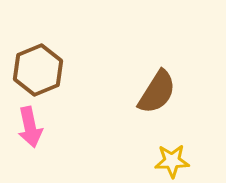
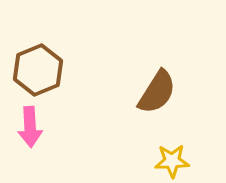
pink arrow: rotated 9 degrees clockwise
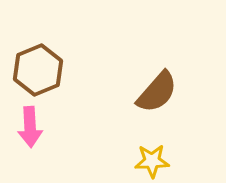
brown semicircle: rotated 9 degrees clockwise
yellow star: moved 20 px left
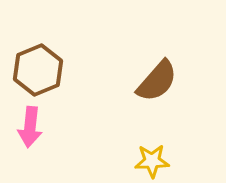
brown semicircle: moved 11 px up
pink arrow: rotated 9 degrees clockwise
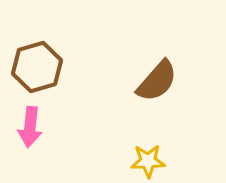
brown hexagon: moved 1 px left, 3 px up; rotated 6 degrees clockwise
yellow star: moved 4 px left
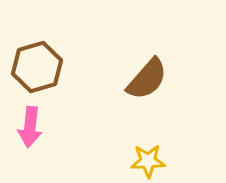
brown semicircle: moved 10 px left, 2 px up
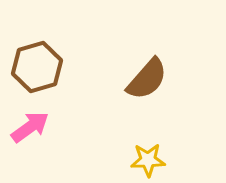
pink arrow: rotated 132 degrees counterclockwise
yellow star: moved 1 px up
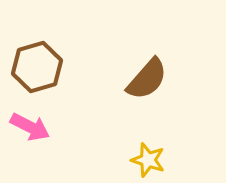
pink arrow: rotated 63 degrees clockwise
yellow star: rotated 20 degrees clockwise
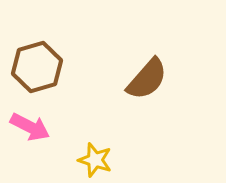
yellow star: moved 53 px left
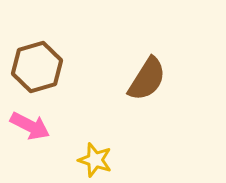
brown semicircle: rotated 9 degrees counterclockwise
pink arrow: moved 1 px up
